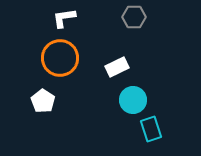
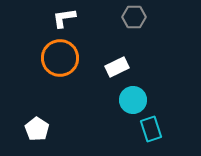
white pentagon: moved 6 px left, 28 px down
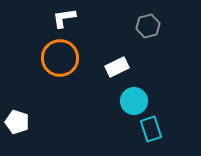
gray hexagon: moved 14 px right, 9 px down; rotated 15 degrees counterclockwise
cyan circle: moved 1 px right, 1 px down
white pentagon: moved 20 px left, 7 px up; rotated 15 degrees counterclockwise
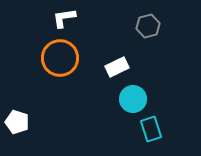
cyan circle: moved 1 px left, 2 px up
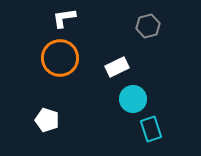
white pentagon: moved 30 px right, 2 px up
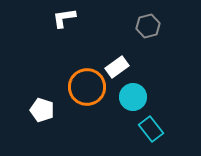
orange circle: moved 27 px right, 29 px down
white rectangle: rotated 10 degrees counterclockwise
cyan circle: moved 2 px up
white pentagon: moved 5 px left, 10 px up
cyan rectangle: rotated 20 degrees counterclockwise
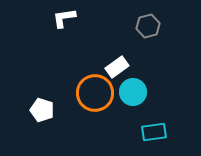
orange circle: moved 8 px right, 6 px down
cyan circle: moved 5 px up
cyan rectangle: moved 3 px right, 3 px down; rotated 60 degrees counterclockwise
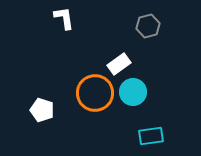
white L-shape: rotated 90 degrees clockwise
white rectangle: moved 2 px right, 3 px up
cyan rectangle: moved 3 px left, 4 px down
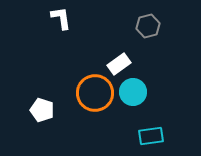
white L-shape: moved 3 px left
